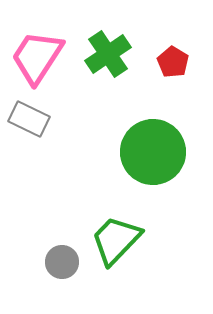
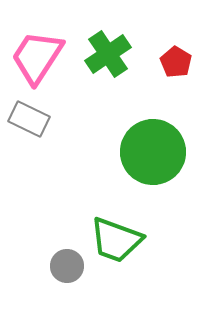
red pentagon: moved 3 px right
green trapezoid: rotated 114 degrees counterclockwise
gray circle: moved 5 px right, 4 px down
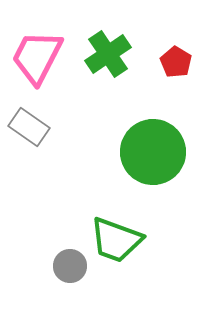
pink trapezoid: rotated 6 degrees counterclockwise
gray rectangle: moved 8 px down; rotated 9 degrees clockwise
gray circle: moved 3 px right
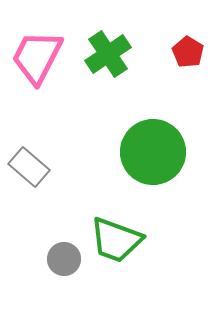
red pentagon: moved 12 px right, 10 px up
gray rectangle: moved 40 px down; rotated 6 degrees clockwise
gray circle: moved 6 px left, 7 px up
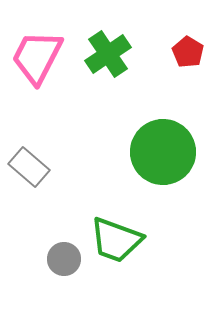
green circle: moved 10 px right
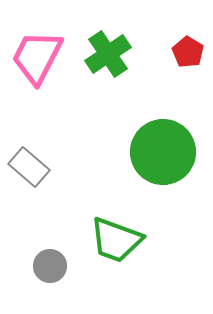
gray circle: moved 14 px left, 7 px down
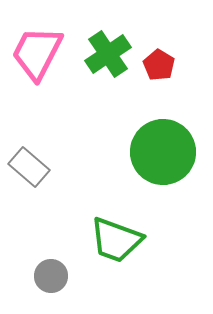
red pentagon: moved 29 px left, 13 px down
pink trapezoid: moved 4 px up
gray circle: moved 1 px right, 10 px down
